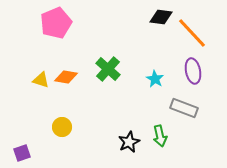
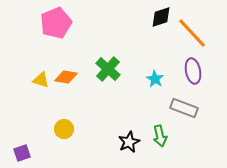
black diamond: rotated 25 degrees counterclockwise
yellow circle: moved 2 px right, 2 px down
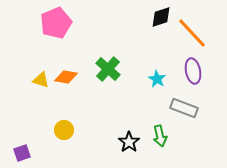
cyan star: moved 2 px right
yellow circle: moved 1 px down
black star: rotated 10 degrees counterclockwise
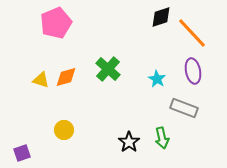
orange diamond: rotated 25 degrees counterclockwise
green arrow: moved 2 px right, 2 px down
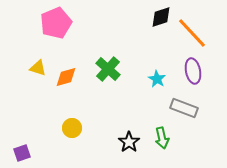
yellow triangle: moved 3 px left, 12 px up
yellow circle: moved 8 px right, 2 px up
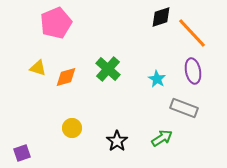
green arrow: rotated 110 degrees counterclockwise
black star: moved 12 px left, 1 px up
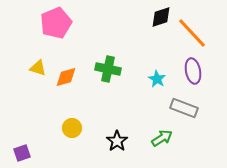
green cross: rotated 30 degrees counterclockwise
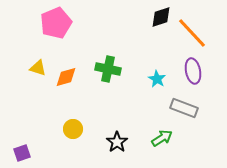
yellow circle: moved 1 px right, 1 px down
black star: moved 1 px down
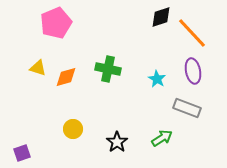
gray rectangle: moved 3 px right
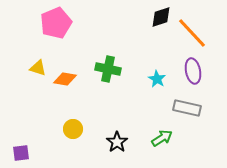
orange diamond: moved 1 px left, 2 px down; rotated 25 degrees clockwise
gray rectangle: rotated 8 degrees counterclockwise
purple square: moved 1 px left; rotated 12 degrees clockwise
